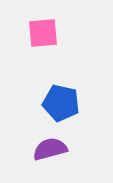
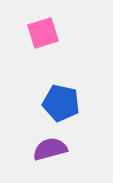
pink square: rotated 12 degrees counterclockwise
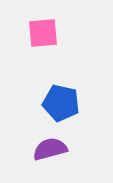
pink square: rotated 12 degrees clockwise
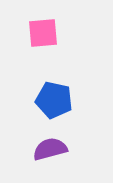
blue pentagon: moved 7 px left, 3 px up
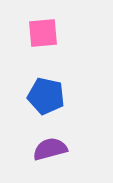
blue pentagon: moved 8 px left, 4 px up
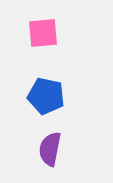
purple semicircle: rotated 64 degrees counterclockwise
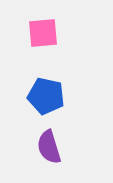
purple semicircle: moved 1 px left, 2 px up; rotated 28 degrees counterclockwise
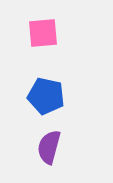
purple semicircle: rotated 32 degrees clockwise
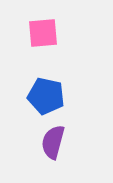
purple semicircle: moved 4 px right, 5 px up
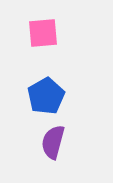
blue pentagon: rotated 30 degrees clockwise
